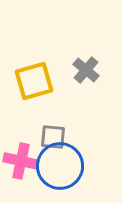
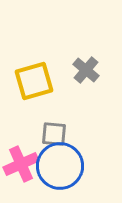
gray square: moved 1 px right, 3 px up
pink cross: moved 3 px down; rotated 36 degrees counterclockwise
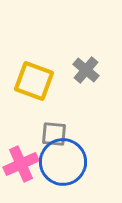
yellow square: rotated 36 degrees clockwise
blue circle: moved 3 px right, 4 px up
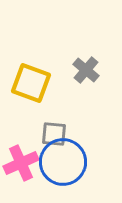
yellow square: moved 3 px left, 2 px down
pink cross: moved 1 px up
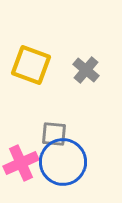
yellow square: moved 18 px up
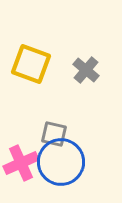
yellow square: moved 1 px up
gray square: rotated 8 degrees clockwise
blue circle: moved 2 px left
